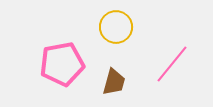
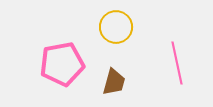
pink line: moved 5 px right, 1 px up; rotated 51 degrees counterclockwise
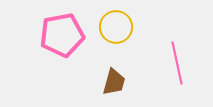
pink pentagon: moved 29 px up
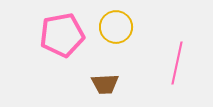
pink line: rotated 24 degrees clockwise
brown trapezoid: moved 9 px left, 2 px down; rotated 72 degrees clockwise
